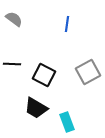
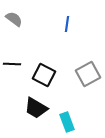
gray square: moved 2 px down
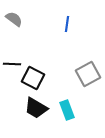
black square: moved 11 px left, 3 px down
cyan rectangle: moved 12 px up
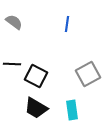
gray semicircle: moved 3 px down
black square: moved 3 px right, 2 px up
cyan rectangle: moved 5 px right; rotated 12 degrees clockwise
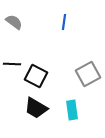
blue line: moved 3 px left, 2 px up
